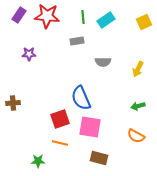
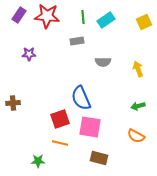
yellow arrow: rotated 133 degrees clockwise
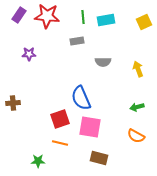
cyan rectangle: rotated 24 degrees clockwise
green arrow: moved 1 px left, 1 px down
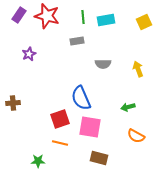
red star: rotated 10 degrees clockwise
purple star: rotated 24 degrees counterclockwise
gray semicircle: moved 2 px down
green arrow: moved 9 px left
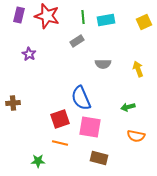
purple rectangle: rotated 21 degrees counterclockwise
gray rectangle: rotated 24 degrees counterclockwise
purple star: rotated 16 degrees counterclockwise
orange semicircle: rotated 18 degrees counterclockwise
